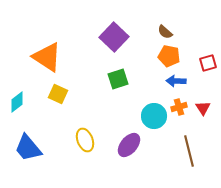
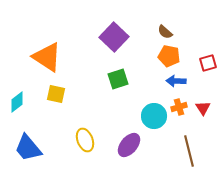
yellow square: moved 2 px left; rotated 12 degrees counterclockwise
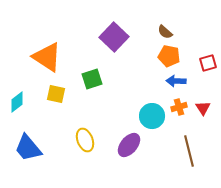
green square: moved 26 px left
cyan circle: moved 2 px left
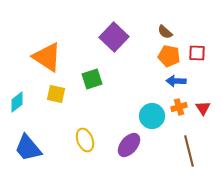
red square: moved 11 px left, 10 px up; rotated 18 degrees clockwise
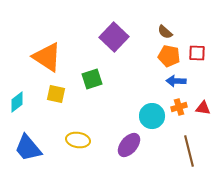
red triangle: rotated 49 degrees counterclockwise
yellow ellipse: moved 7 px left; rotated 60 degrees counterclockwise
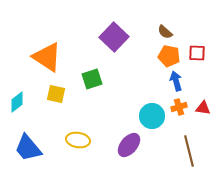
blue arrow: rotated 72 degrees clockwise
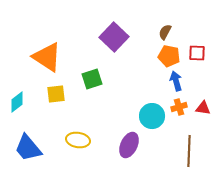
brown semicircle: rotated 77 degrees clockwise
yellow square: rotated 18 degrees counterclockwise
purple ellipse: rotated 15 degrees counterclockwise
brown line: rotated 16 degrees clockwise
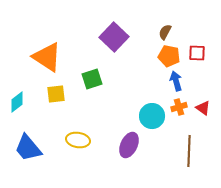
red triangle: rotated 28 degrees clockwise
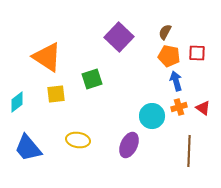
purple square: moved 5 px right
